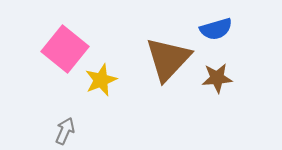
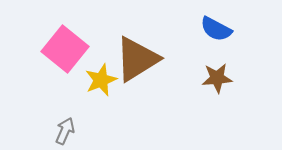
blue semicircle: rotated 44 degrees clockwise
brown triangle: moved 31 px left; rotated 15 degrees clockwise
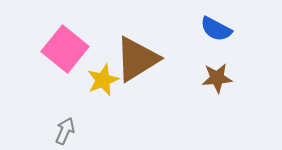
yellow star: moved 2 px right
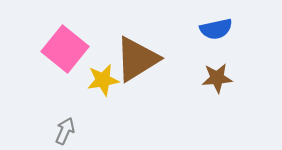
blue semicircle: rotated 40 degrees counterclockwise
yellow star: rotated 12 degrees clockwise
